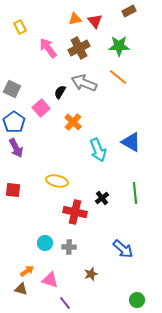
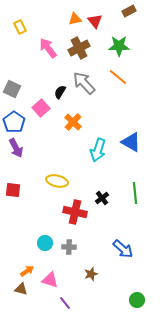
gray arrow: rotated 25 degrees clockwise
cyan arrow: rotated 40 degrees clockwise
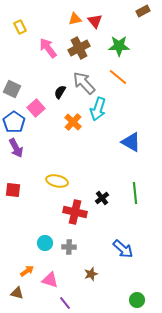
brown rectangle: moved 14 px right
pink square: moved 5 px left
cyan arrow: moved 41 px up
brown triangle: moved 4 px left, 4 px down
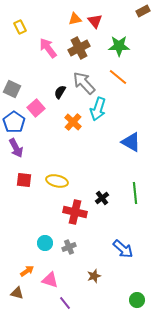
red square: moved 11 px right, 10 px up
gray cross: rotated 24 degrees counterclockwise
brown star: moved 3 px right, 2 px down
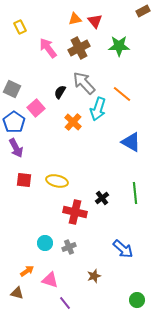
orange line: moved 4 px right, 17 px down
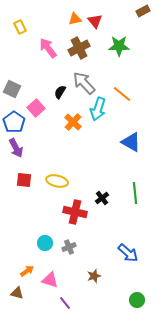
blue arrow: moved 5 px right, 4 px down
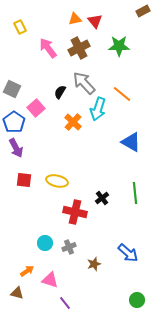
brown star: moved 12 px up
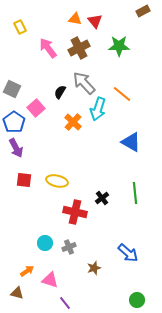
orange triangle: rotated 24 degrees clockwise
brown star: moved 4 px down
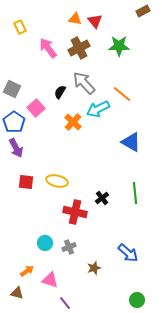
cyan arrow: rotated 45 degrees clockwise
red square: moved 2 px right, 2 px down
